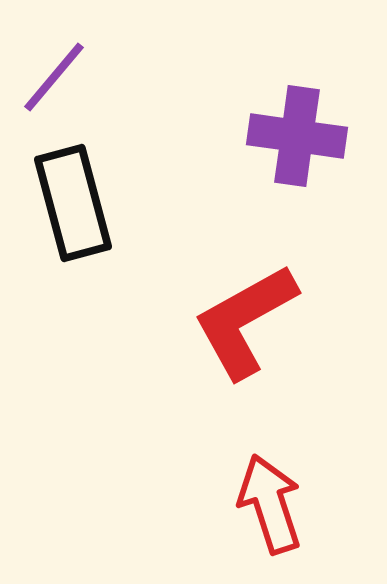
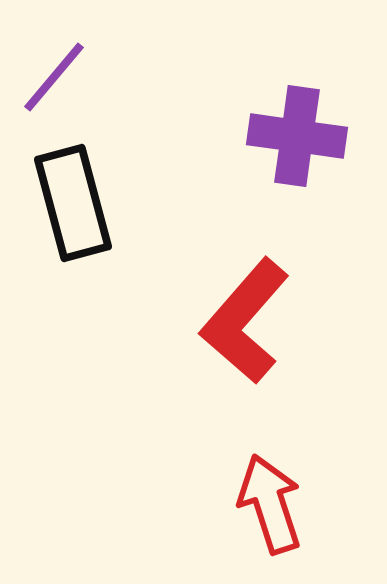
red L-shape: rotated 20 degrees counterclockwise
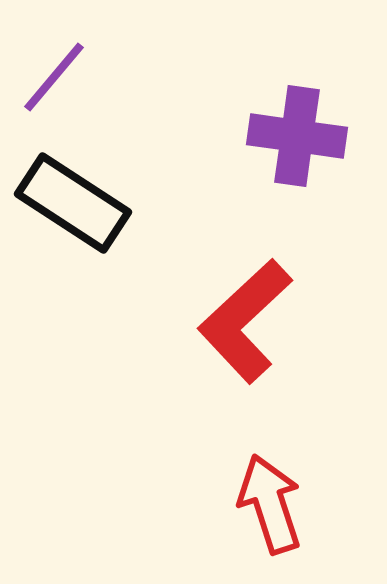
black rectangle: rotated 42 degrees counterclockwise
red L-shape: rotated 6 degrees clockwise
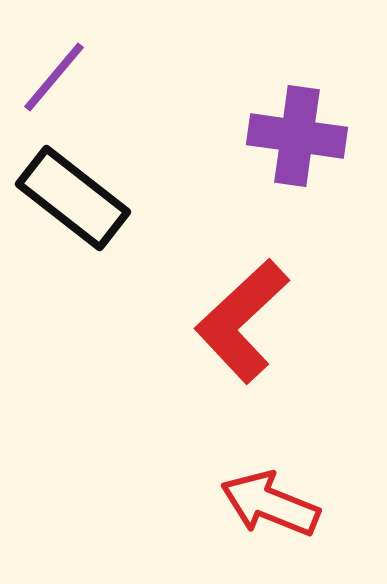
black rectangle: moved 5 px up; rotated 5 degrees clockwise
red L-shape: moved 3 px left
red arrow: rotated 50 degrees counterclockwise
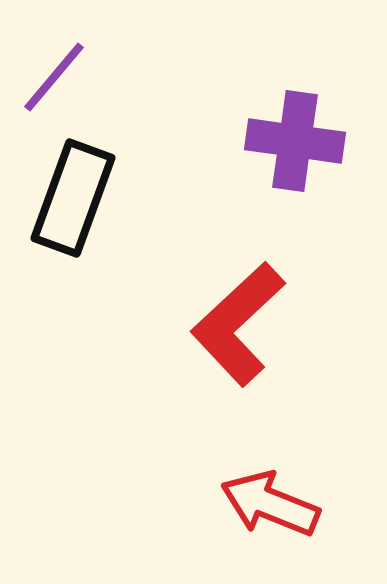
purple cross: moved 2 px left, 5 px down
black rectangle: rotated 72 degrees clockwise
red L-shape: moved 4 px left, 3 px down
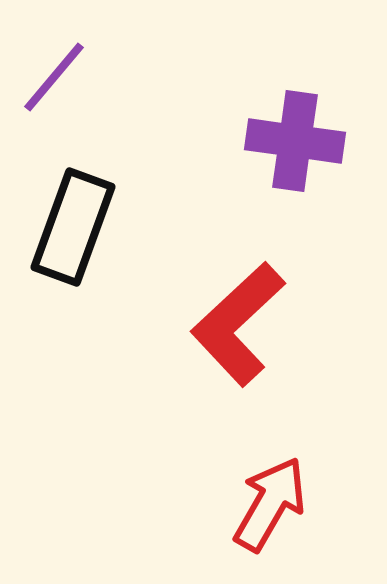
black rectangle: moved 29 px down
red arrow: rotated 98 degrees clockwise
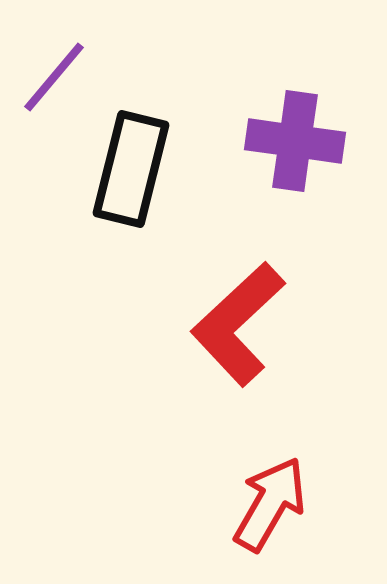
black rectangle: moved 58 px right, 58 px up; rotated 6 degrees counterclockwise
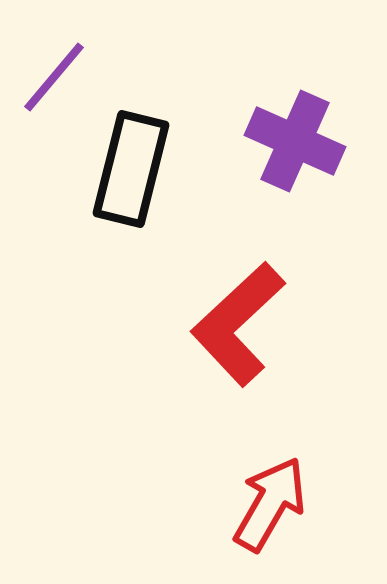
purple cross: rotated 16 degrees clockwise
